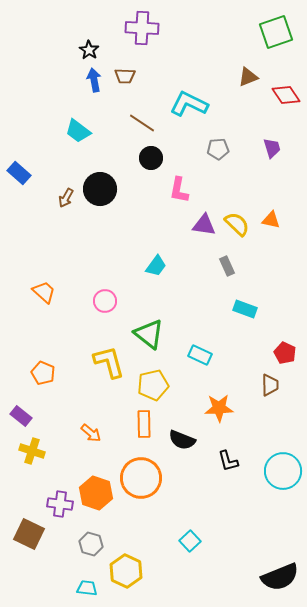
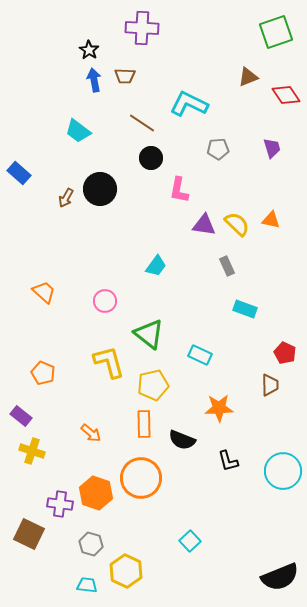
cyan trapezoid at (87, 588): moved 3 px up
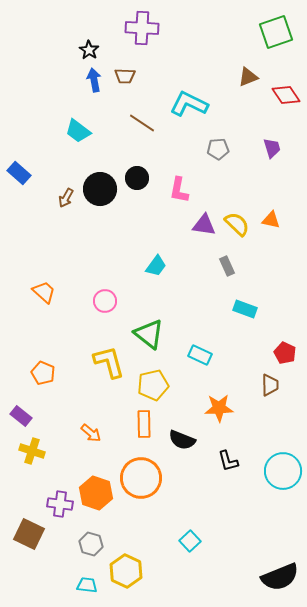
black circle at (151, 158): moved 14 px left, 20 px down
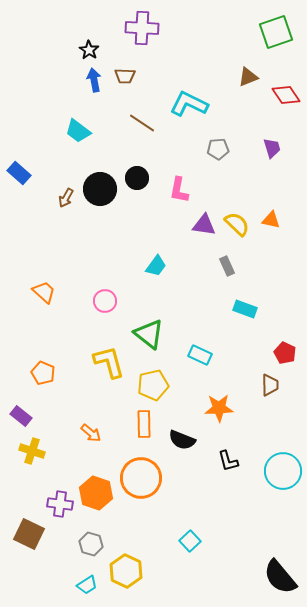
black semicircle at (280, 577): rotated 72 degrees clockwise
cyan trapezoid at (87, 585): rotated 140 degrees clockwise
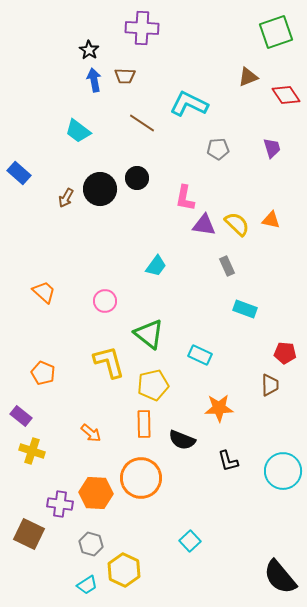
pink L-shape at (179, 190): moved 6 px right, 8 px down
red pentagon at (285, 353): rotated 20 degrees counterclockwise
orange hexagon at (96, 493): rotated 16 degrees counterclockwise
yellow hexagon at (126, 571): moved 2 px left, 1 px up
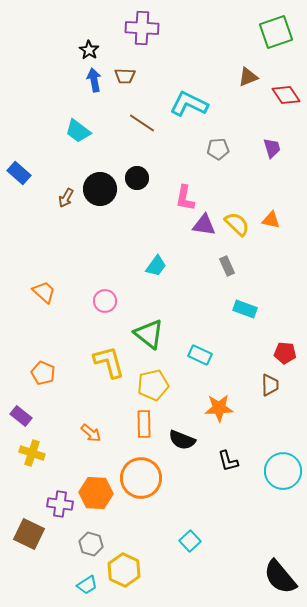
yellow cross at (32, 451): moved 2 px down
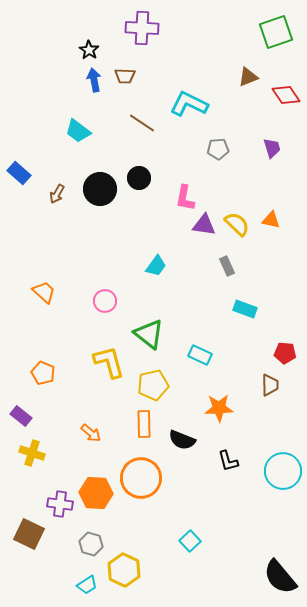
black circle at (137, 178): moved 2 px right
brown arrow at (66, 198): moved 9 px left, 4 px up
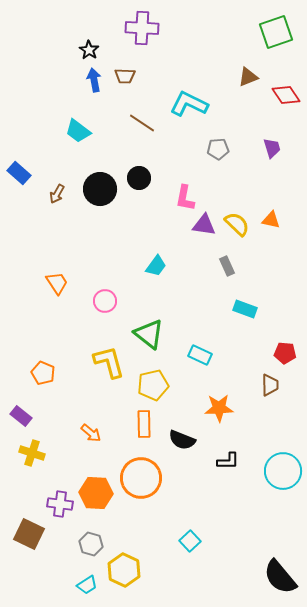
orange trapezoid at (44, 292): moved 13 px right, 9 px up; rotated 15 degrees clockwise
black L-shape at (228, 461): rotated 75 degrees counterclockwise
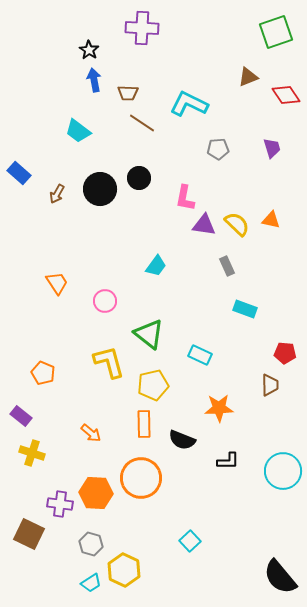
brown trapezoid at (125, 76): moved 3 px right, 17 px down
cyan trapezoid at (87, 585): moved 4 px right, 2 px up
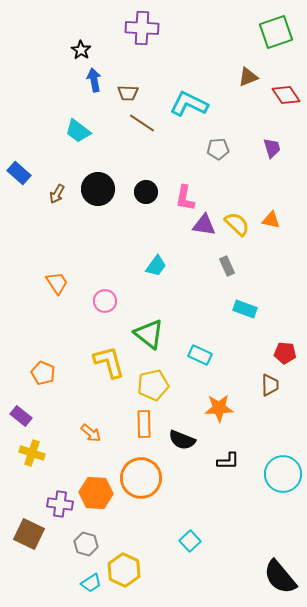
black star at (89, 50): moved 8 px left
black circle at (139, 178): moved 7 px right, 14 px down
black circle at (100, 189): moved 2 px left
cyan circle at (283, 471): moved 3 px down
gray hexagon at (91, 544): moved 5 px left
